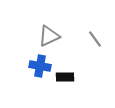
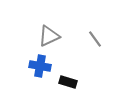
black rectangle: moved 3 px right, 5 px down; rotated 18 degrees clockwise
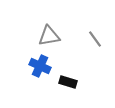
gray triangle: rotated 15 degrees clockwise
blue cross: rotated 15 degrees clockwise
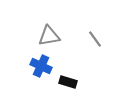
blue cross: moved 1 px right
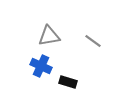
gray line: moved 2 px left, 2 px down; rotated 18 degrees counterclockwise
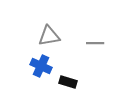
gray line: moved 2 px right, 2 px down; rotated 36 degrees counterclockwise
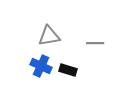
black rectangle: moved 12 px up
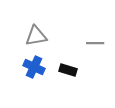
gray triangle: moved 13 px left
blue cross: moved 7 px left, 1 px down
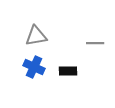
black rectangle: moved 1 px down; rotated 18 degrees counterclockwise
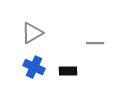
gray triangle: moved 4 px left, 3 px up; rotated 20 degrees counterclockwise
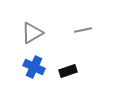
gray line: moved 12 px left, 13 px up; rotated 12 degrees counterclockwise
black rectangle: rotated 18 degrees counterclockwise
